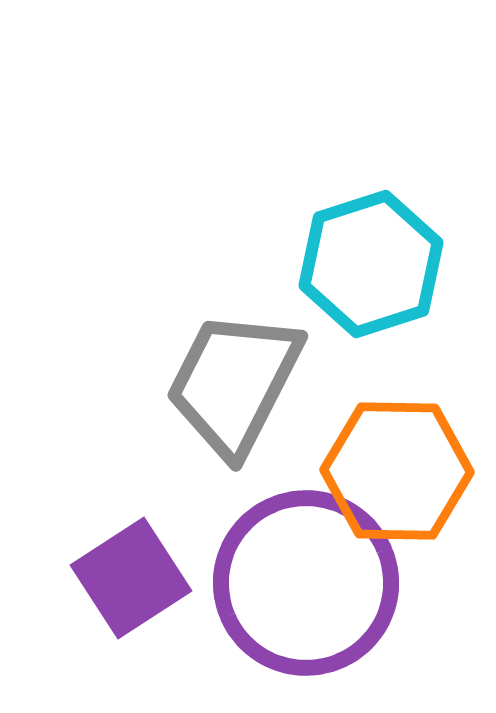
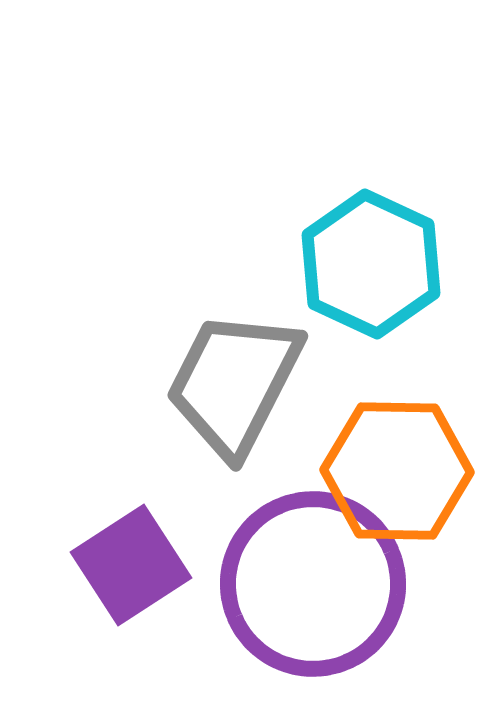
cyan hexagon: rotated 17 degrees counterclockwise
purple square: moved 13 px up
purple circle: moved 7 px right, 1 px down
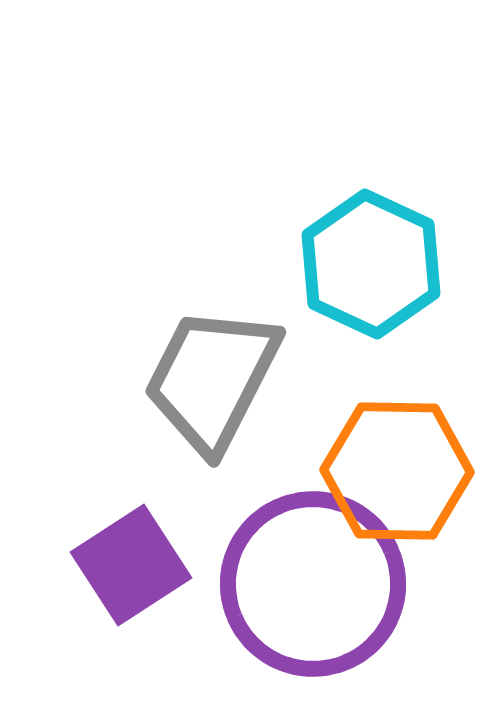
gray trapezoid: moved 22 px left, 4 px up
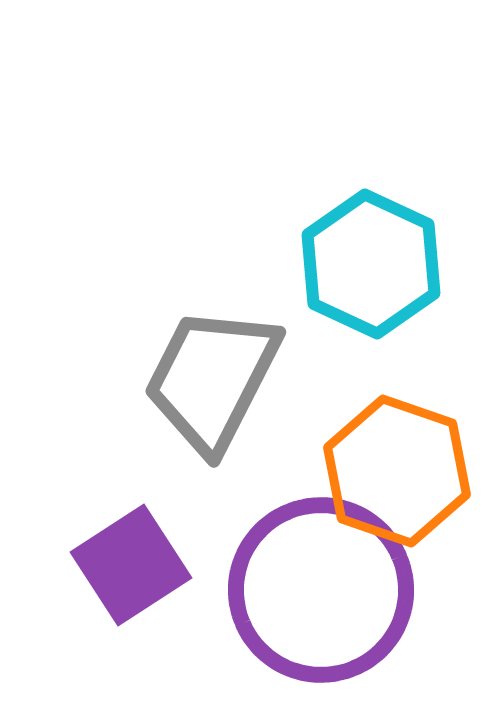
orange hexagon: rotated 18 degrees clockwise
purple circle: moved 8 px right, 6 px down
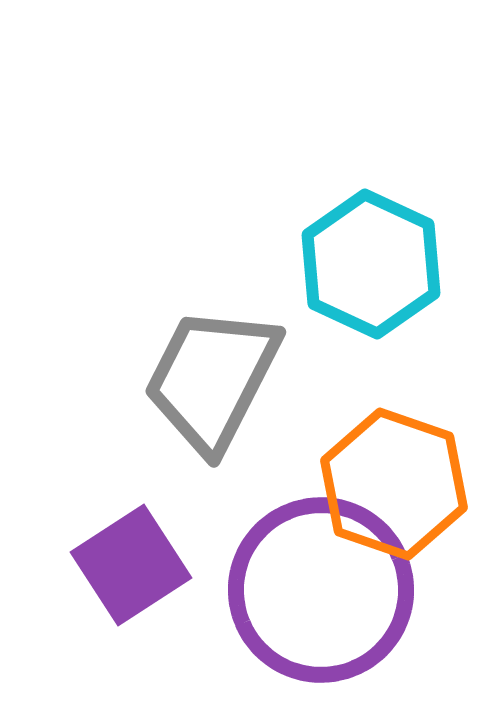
orange hexagon: moved 3 px left, 13 px down
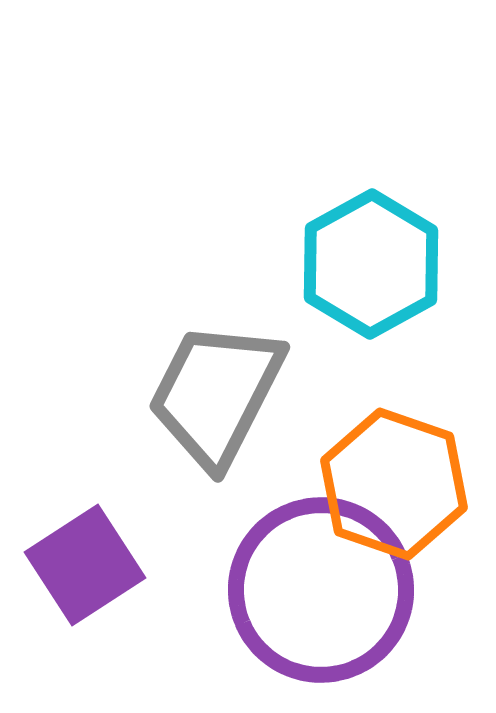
cyan hexagon: rotated 6 degrees clockwise
gray trapezoid: moved 4 px right, 15 px down
purple square: moved 46 px left
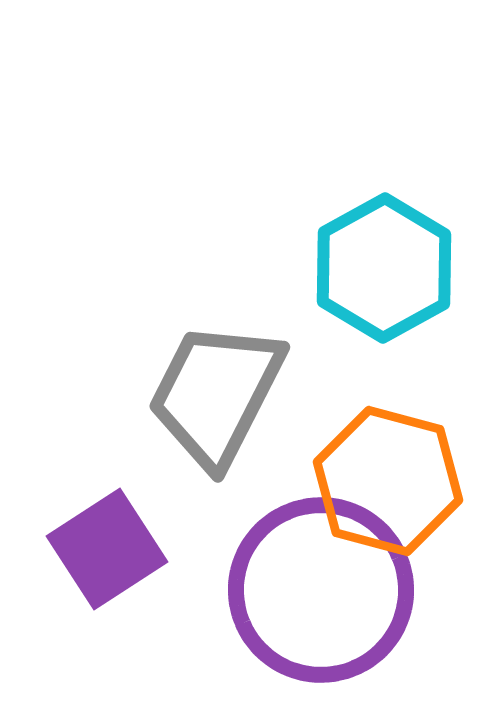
cyan hexagon: moved 13 px right, 4 px down
orange hexagon: moved 6 px left, 3 px up; rotated 4 degrees counterclockwise
purple square: moved 22 px right, 16 px up
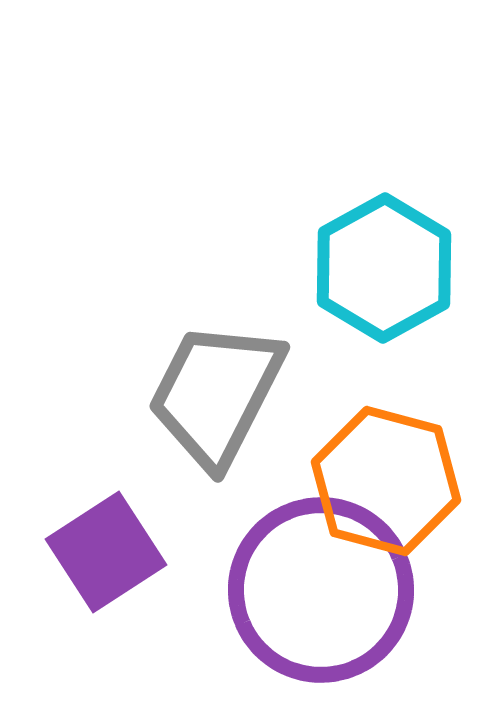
orange hexagon: moved 2 px left
purple square: moved 1 px left, 3 px down
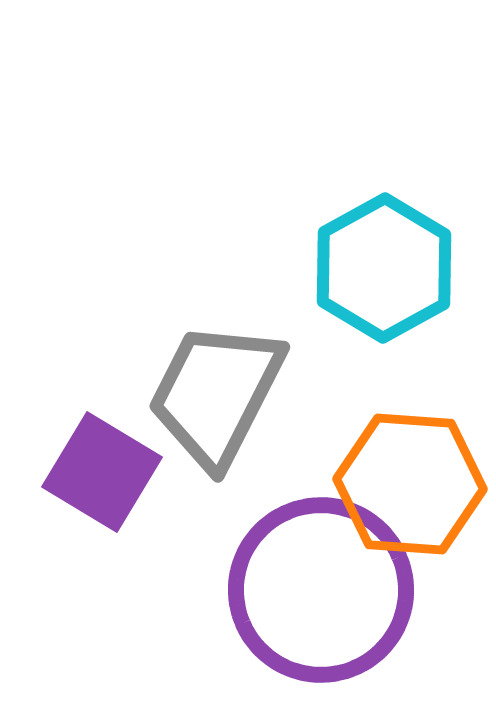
orange hexagon: moved 24 px right, 3 px down; rotated 11 degrees counterclockwise
purple square: moved 4 px left, 80 px up; rotated 26 degrees counterclockwise
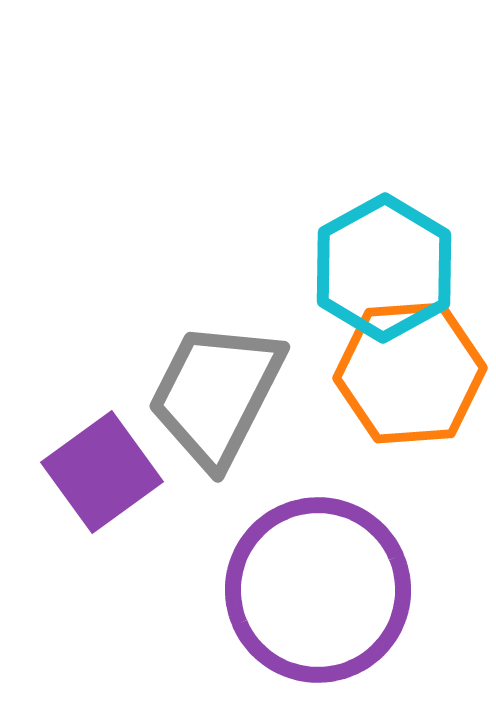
purple square: rotated 23 degrees clockwise
orange hexagon: moved 111 px up; rotated 8 degrees counterclockwise
purple circle: moved 3 px left
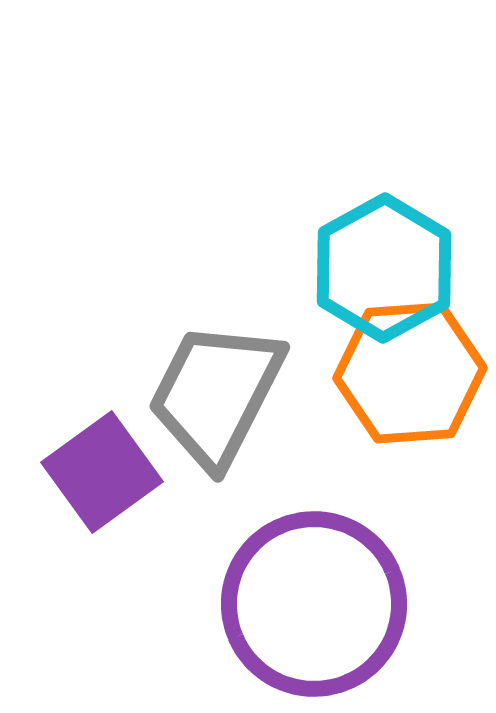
purple circle: moved 4 px left, 14 px down
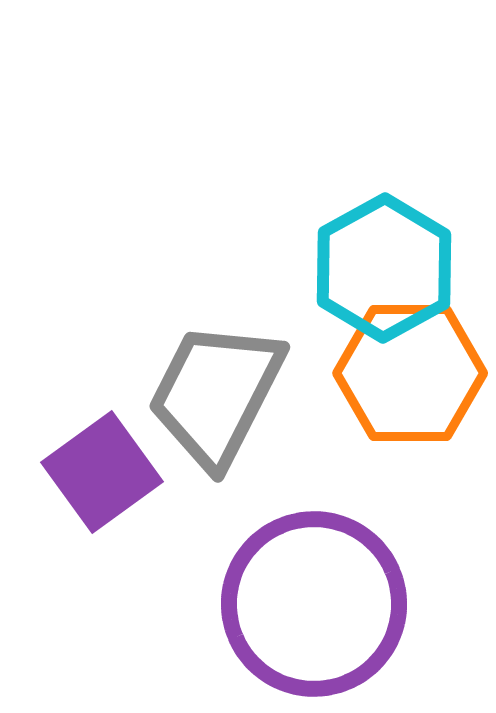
orange hexagon: rotated 4 degrees clockwise
